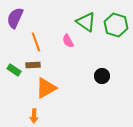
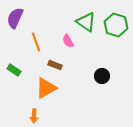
brown rectangle: moved 22 px right; rotated 24 degrees clockwise
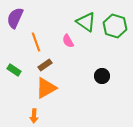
green hexagon: moved 1 px left, 1 px down
brown rectangle: moved 10 px left; rotated 56 degrees counterclockwise
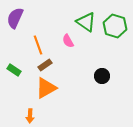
orange line: moved 2 px right, 3 px down
orange arrow: moved 4 px left
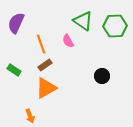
purple semicircle: moved 1 px right, 5 px down
green triangle: moved 3 px left, 1 px up
green hexagon: rotated 20 degrees counterclockwise
orange line: moved 3 px right, 1 px up
orange arrow: rotated 24 degrees counterclockwise
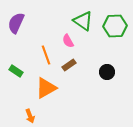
orange line: moved 5 px right, 11 px down
brown rectangle: moved 24 px right
green rectangle: moved 2 px right, 1 px down
black circle: moved 5 px right, 4 px up
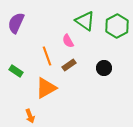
green triangle: moved 2 px right
green hexagon: moved 2 px right; rotated 25 degrees counterclockwise
orange line: moved 1 px right, 1 px down
black circle: moved 3 px left, 4 px up
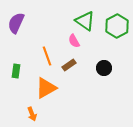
pink semicircle: moved 6 px right
green rectangle: rotated 64 degrees clockwise
orange arrow: moved 2 px right, 2 px up
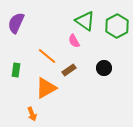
orange line: rotated 30 degrees counterclockwise
brown rectangle: moved 5 px down
green rectangle: moved 1 px up
